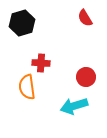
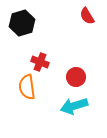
red semicircle: moved 2 px right, 2 px up
red cross: moved 1 px left, 1 px up; rotated 18 degrees clockwise
red circle: moved 10 px left
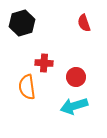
red semicircle: moved 3 px left, 7 px down; rotated 12 degrees clockwise
red cross: moved 4 px right, 1 px down; rotated 18 degrees counterclockwise
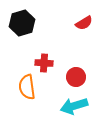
red semicircle: rotated 102 degrees counterclockwise
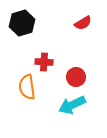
red semicircle: moved 1 px left
red cross: moved 1 px up
cyan arrow: moved 2 px left, 1 px up; rotated 8 degrees counterclockwise
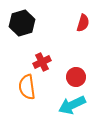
red semicircle: rotated 42 degrees counterclockwise
red cross: moved 2 px left; rotated 30 degrees counterclockwise
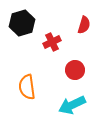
red semicircle: moved 1 px right, 2 px down
red cross: moved 10 px right, 20 px up
red circle: moved 1 px left, 7 px up
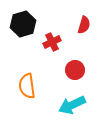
black hexagon: moved 1 px right, 1 px down
orange semicircle: moved 1 px up
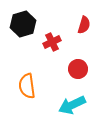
red circle: moved 3 px right, 1 px up
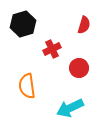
red cross: moved 7 px down
red circle: moved 1 px right, 1 px up
cyan arrow: moved 2 px left, 3 px down
